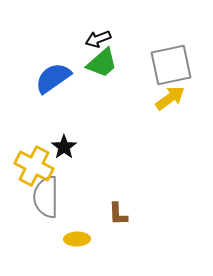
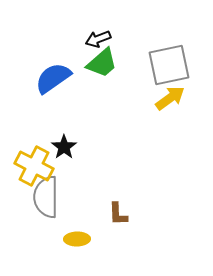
gray square: moved 2 px left
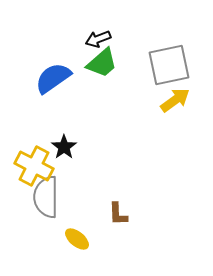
yellow arrow: moved 5 px right, 2 px down
yellow ellipse: rotated 40 degrees clockwise
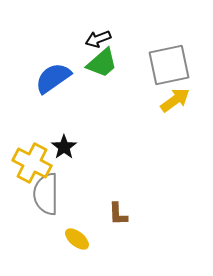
yellow cross: moved 2 px left, 3 px up
gray semicircle: moved 3 px up
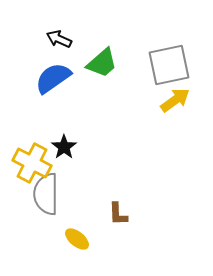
black arrow: moved 39 px left; rotated 45 degrees clockwise
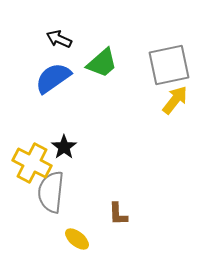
yellow arrow: rotated 16 degrees counterclockwise
gray semicircle: moved 5 px right, 2 px up; rotated 6 degrees clockwise
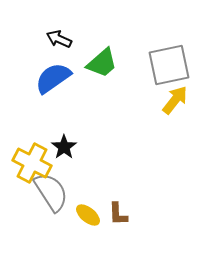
gray semicircle: rotated 141 degrees clockwise
yellow ellipse: moved 11 px right, 24 px up
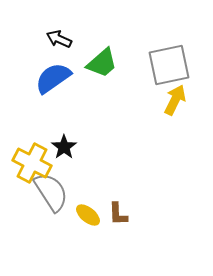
yellow arrow: rotated 12 degrees counterclockwise
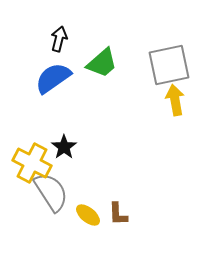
black arrow: rotated 80 degrees clockwise
yellow arrow: rotated 36 degrees counterclockwise
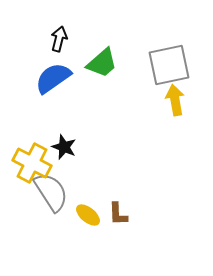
black star: rotated 15 degrees counterclockwise
